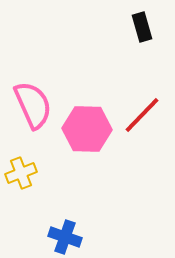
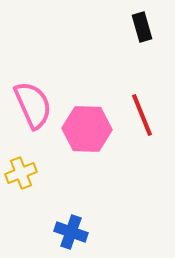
red line: rotated 66 degrees counterclockwise
blue cross: moved 6 px right, 5 px up
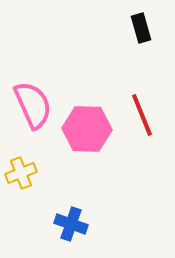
black rectangle: moved 1 px left, 1 px down
blue cross: moved 8 px up
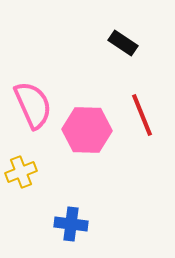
black rectangle: moved 18 px left, 15 px down; rotated 40 degrees counterclockwise
pink hexagon: moved 1 px down
yellow cross: moved 1 px up
blue cross: rotated 12 degrees counterclockwise
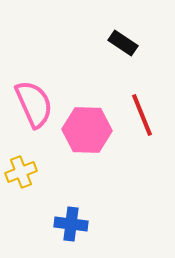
pink semicircle: moved 1 px right, 1 px up
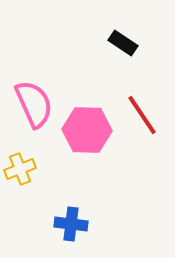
red line: rotated 12 degrees counterclockwise
yellow cross: moved 1 px left, 3 px up
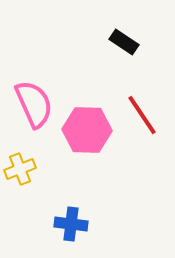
black rectangle: moved 1 px right, 1 px up
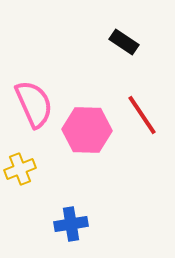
blue cross: rotated 16 degrees counterclockwise
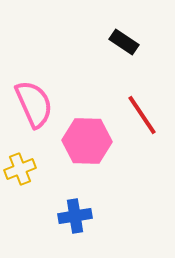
pink hexagon: moved 11 px down
blue cross: moved 4 px right, 8 px up
